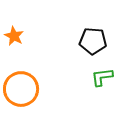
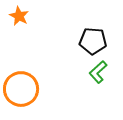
orange star: moved 5 px right, 20 px up
green L-shape: moved 4 px left, 5 px up; rotated 35 degrees counterclockwise
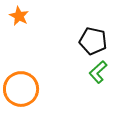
black pentagon: rotated 8 degrees clockwise
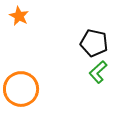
black pentagon: moved 1 px right, 2 px down
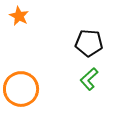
black pentagon: moved 5 px left; rotated 8 degrees counterclockwise
green L-shape: moved 9 px left, 7 px down
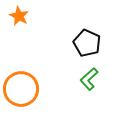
black pentagon: moved 2 px left; rotated 20 degrees clockwise
